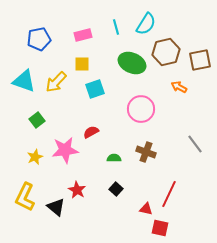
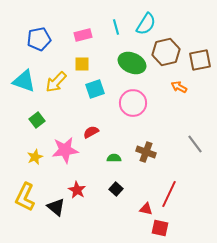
pink circle: moved 8 px left, 6 px up
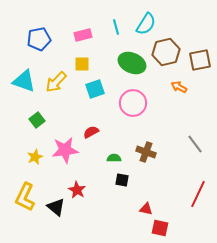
black square: moved 6 px right, 9 px up; rotated 32 degrees counterclockwise
red line: moved 29 px right
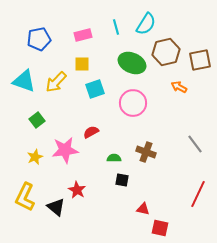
red triangle: moved 3 px left
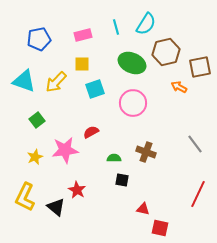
brown square: moved 7 px down
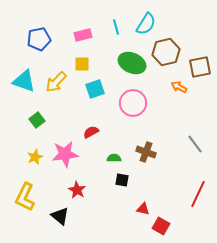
pink star: moved 4 px down
black triangle: moved 4 px right, 9 px down
red square: moved 1 px right, 2 px up; rotated 18 degrees clockwise
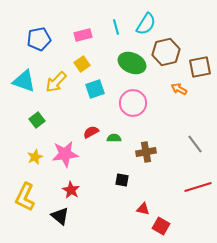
yellow square: rotated 35 degrees counterclockwise
orange arrow: moved 2 px down
brown cross: rotated 30 degrees counterclockwise
green semicircle: moved 20 px up
red star: moved 6 px left
red line: moved 7 px up; rotated 48 degrees clockwise
